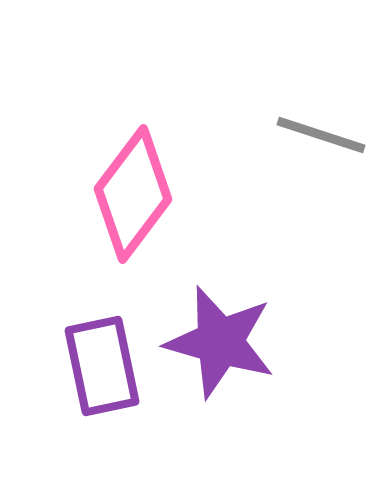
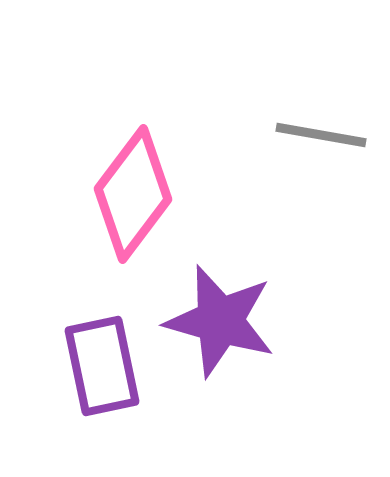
gray line: rotated 8 degrees counterclockwise
purple star: moved 21 px up
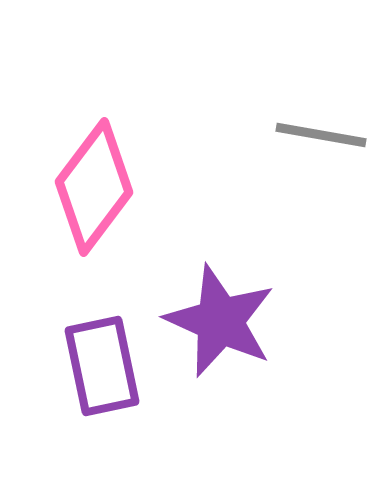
pink diamond: moved 39 px left, 7 px up
purple star: rotated 8 degrees clockwise
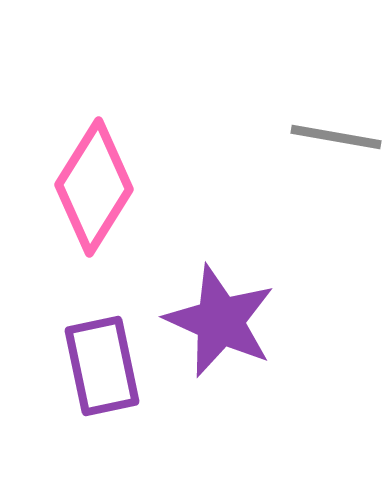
gray line: moved 15 px right, 2 px down
pink diamond: rotated 5 degrees counterclockwise
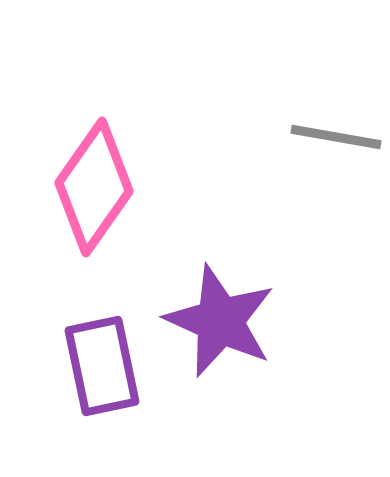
pink diamond: rotated 3 degrees clockwise
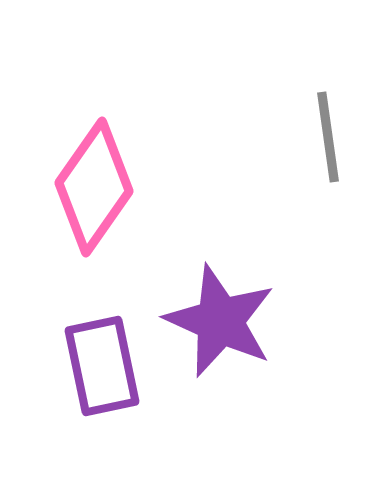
gray line: moved 8 px left; rotated 72 degrees clockwise
